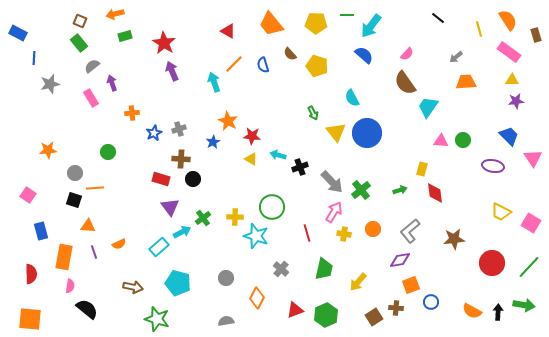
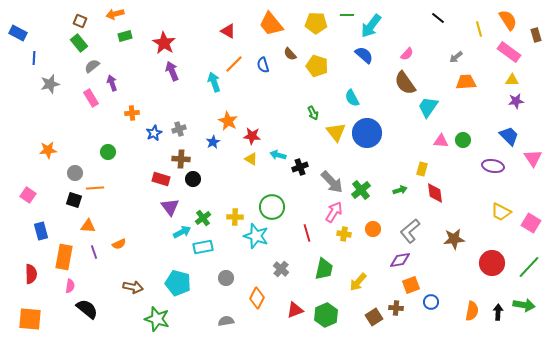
cyan rectangle at (159, 247): moved 44 px right; rotated 30 degrees clockwise
orange semicircle at (472, 311): rotated 108 degrees counterclockwise
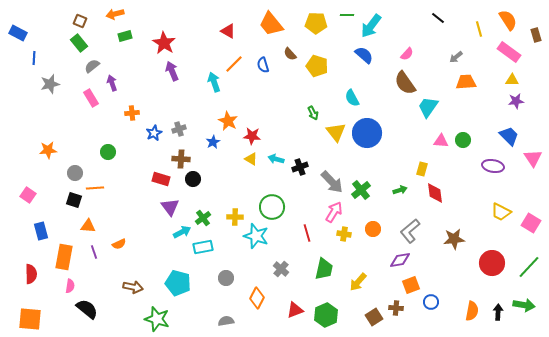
cyan arrow at (278, 155): moved 2 px left, 4 px down
